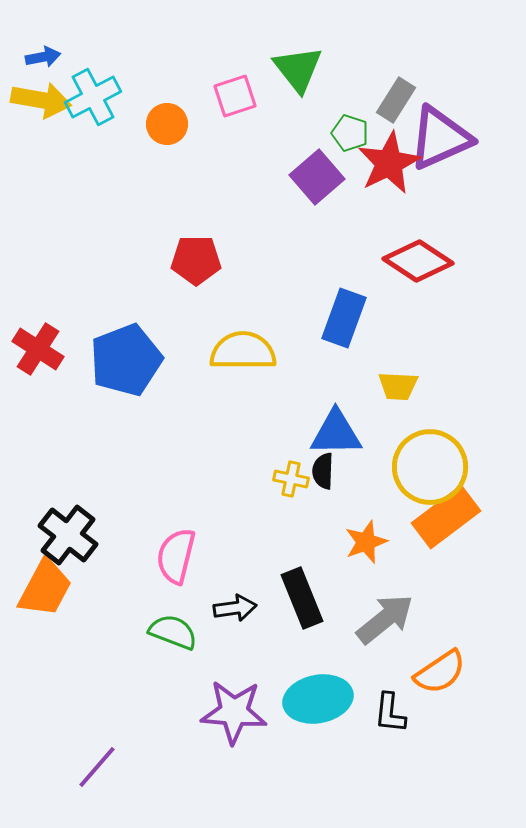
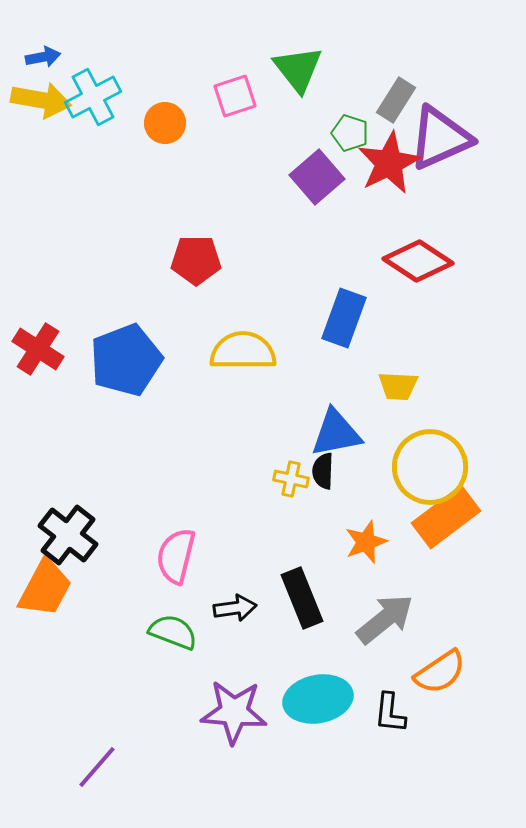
orange circle: moved 2 px left, 1 px up
blue triangle: rotated 10 degrees counterclockwise
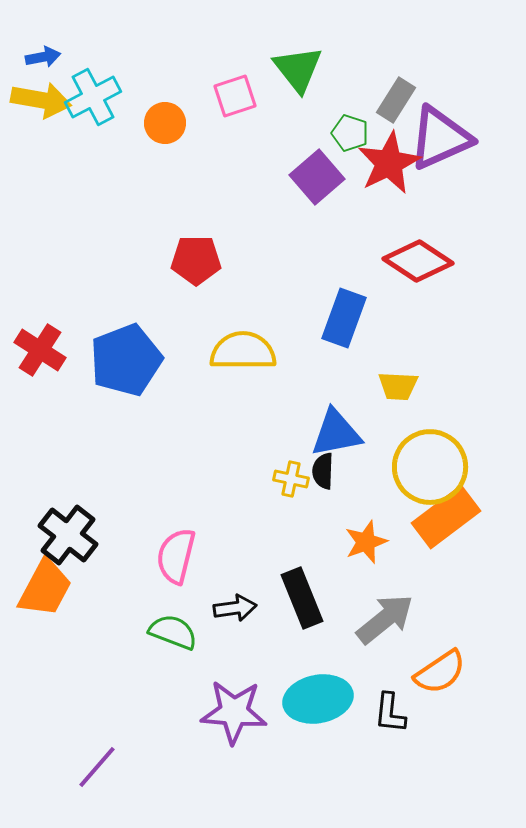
red cross: moved 2 px right, 1 px down
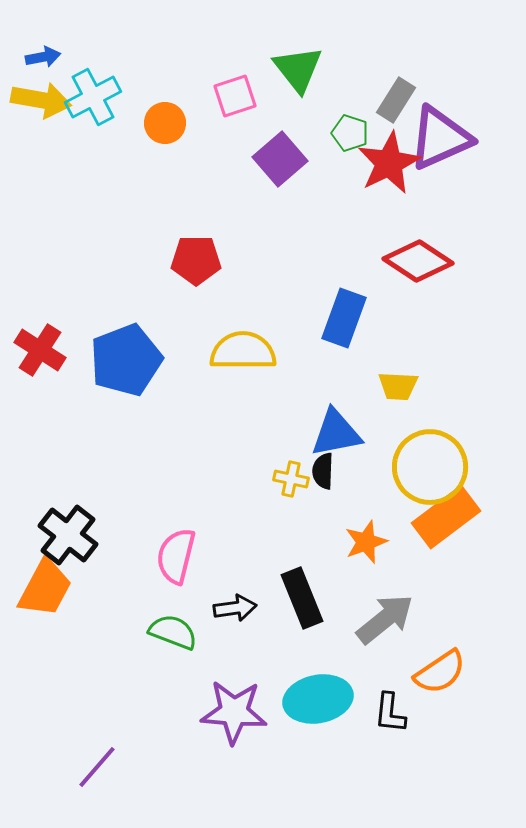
purple square: moved 37 px left, 18 px up
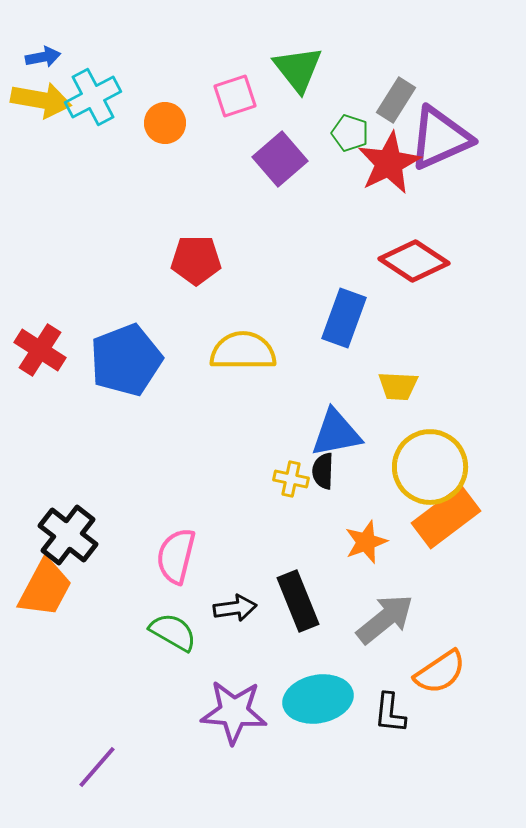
red diamond: moved 4 px left
black rectangle: moved 4 px left, 3 px down
green semicircle: rotated 9 degrees clockwise
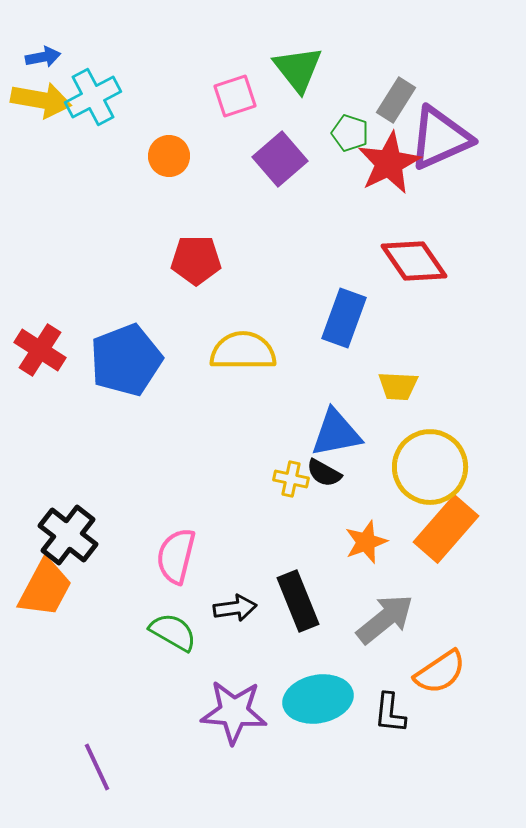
orange circle: moved 4 px right, 33 px down
red diamond: rotated 22 degrees clockwise
black semicircle: moved 1 px right, 2 px down; rotated 63 degrees counterclockwise
orange rectangle: moved 12 px down; rotated 12 degrees counterclockwise
purple line: rotated 66 degrees counterclockwise
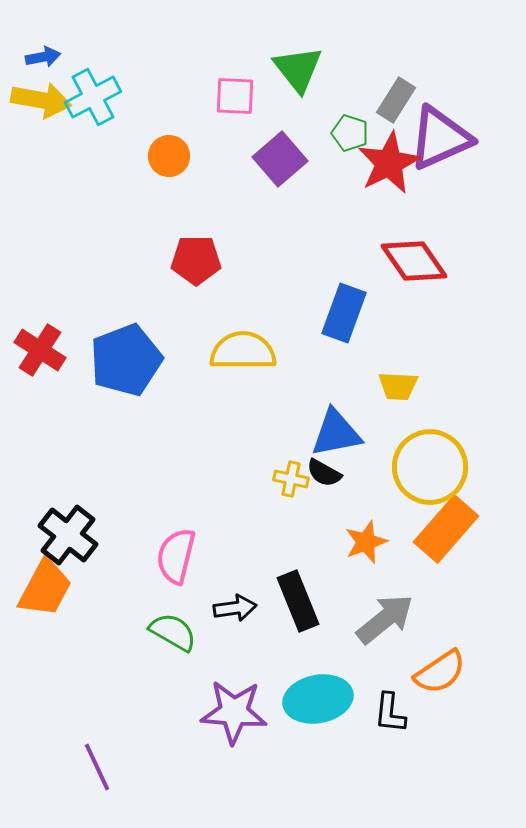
pink square: rotated 21 degrees clockwise
blue rectangle: moved 5 px up
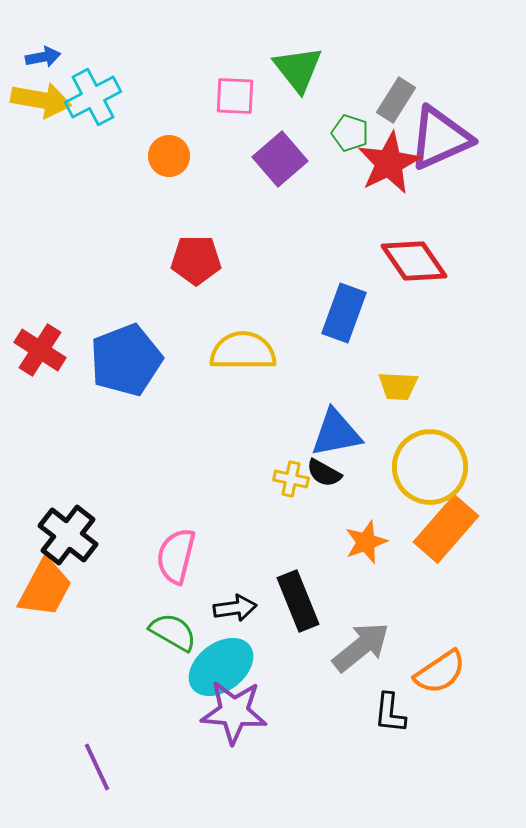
gray arrow: moved 24 px left, 28 px down
cyan ellipse: moved 97 px left, 32 px up; rotated 26 degrees counterclockwise
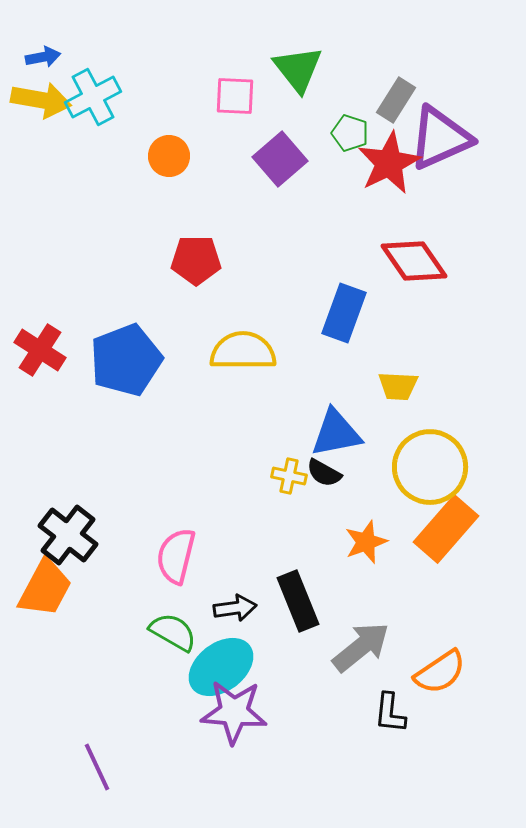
yellow cross: moved 2 px left, 3 px up
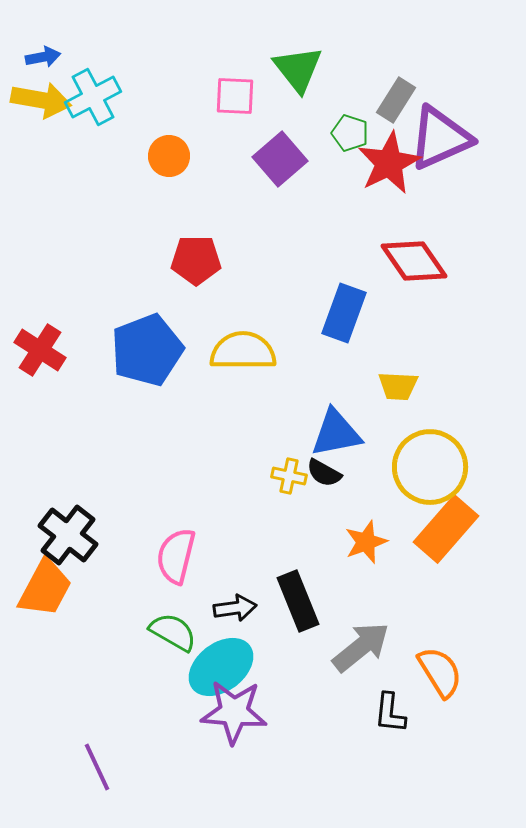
blue pentagon: moved 21 px right, 10 px up
orange semicircle: rotated 88 degrees counterclockwise
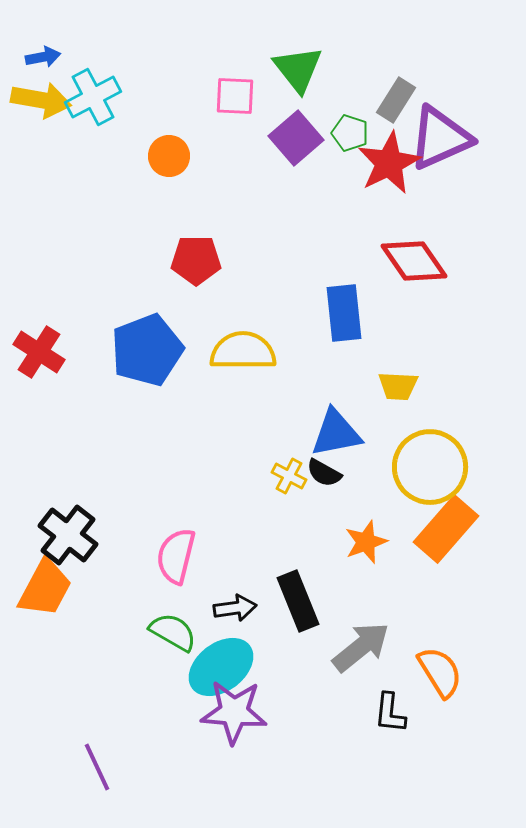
purple square: moved 16 px right, 21 px up
blue rectangle: rotated 26 degrees counterclockwise
red cross: moved 1 px left, 2 px down
yellow cross: rotated 16 degrees clockwise
